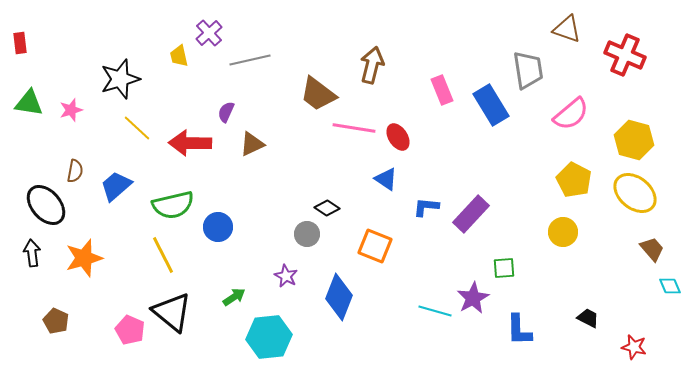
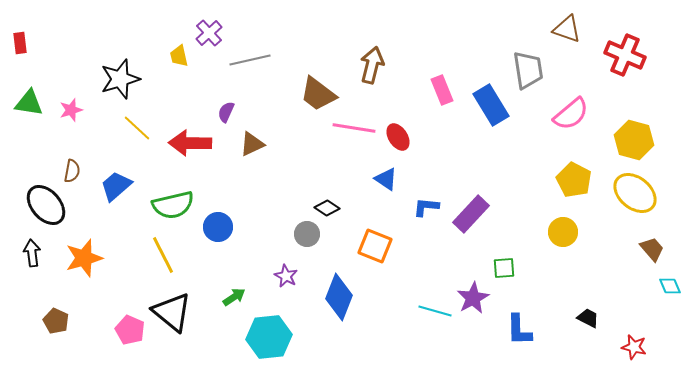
brown semicircle at (75, 171): moved 3 px left
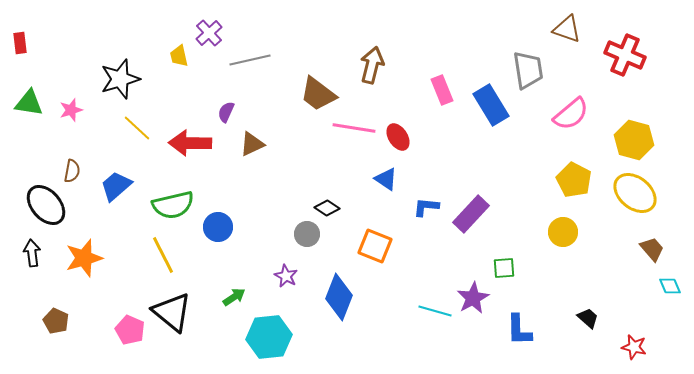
black trapezoid at (588, 318): rotated 15 degrees clockwise
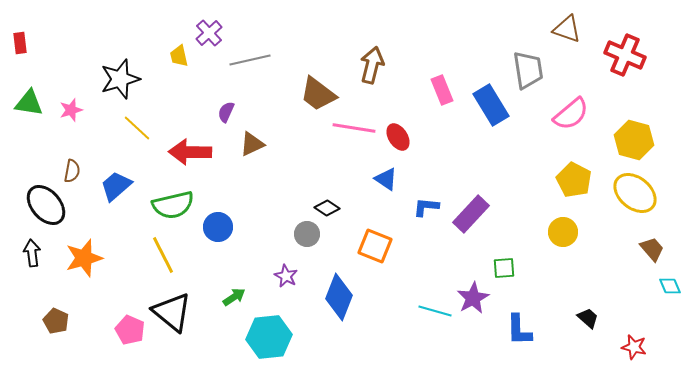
red arrow at (190, 143): moved 9 px down
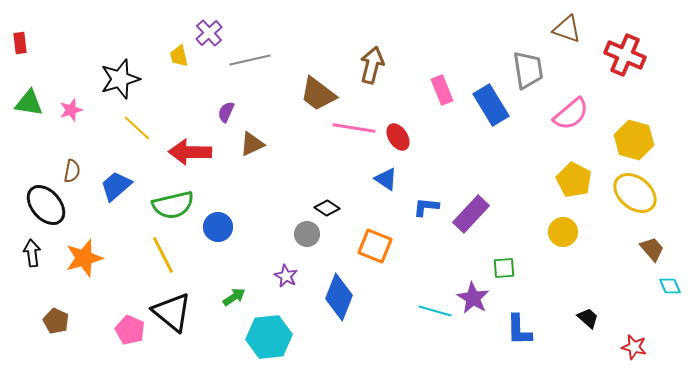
purple star at (473, 298): rotated 12 degrees counterclockwise
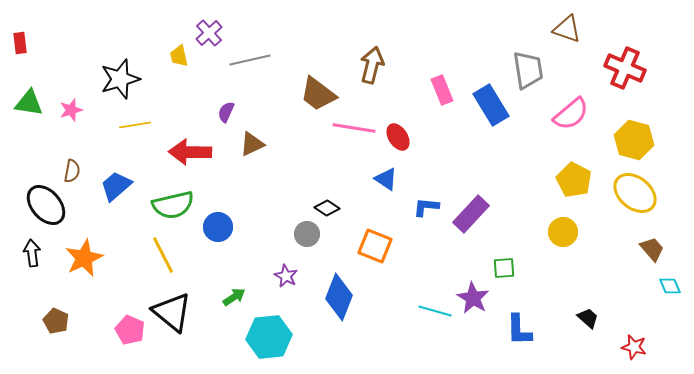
red cross at (625, 55): moved 13 px down
yellow line at (137, 128): moved 2 px left, 3 px up; rotated 52 degrees counterclockwise
orange star at (84, 258): rotated 9 degrees counterclockwise
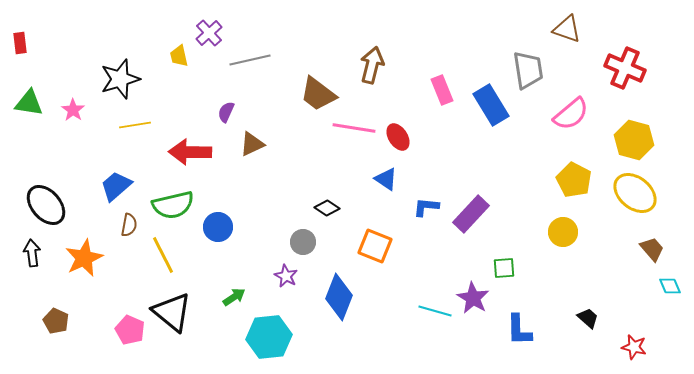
pink star at (71, 110): moved 2 px right; rotated 20 degrees counterclockwise
brown semicircle at (72, 171): moved 57 px right, 54 px down
gray circle at (307, 234): moved 4 px left, 8 px down
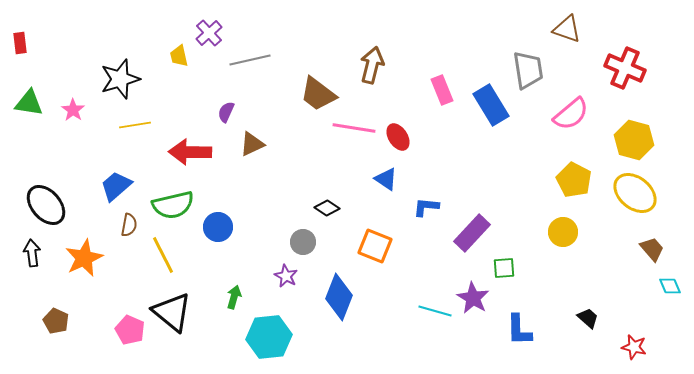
purple rectangle at (471, 214): moved 1 px right, 19 px down
green arrow at (234, 297): rotated 40 degrees counterclockwise
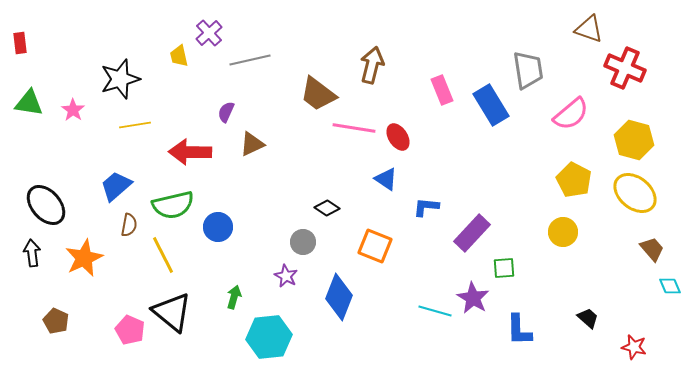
brown triangle at (567, 29): moved 22 px right
